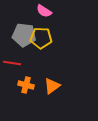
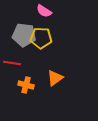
orange triangle: moved 3 px right, 8 px up
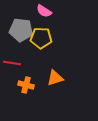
gray pentagon: moved 3 px left, 5 px up
orange triangle: rotated 18 degrees clockwise
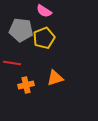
yellow pentagon: moved 3 px right; rotated 25 degrees counterclockwise
orange cross: rotated 28 degrees counterclockwise
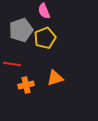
pink semicircle: rotated 35 degrees clockwise
gray pentagon: rotated 25 degrees counterclockwise
yellow pentagon: moved 1 px right
red line: moved 1 px down
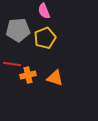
gray pentagon: moved 3 px left; rotated 15 degrees clockwise
orange triangle: rotated 36 degrees clockwise
orange cross: moved 2 px right, 10 px up
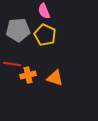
yellow pentagon: moved 3 px up; rotated 25 degrees counterclockwise
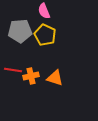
gray pentagon: moved 2 px right, 1 px down
red line: moved 1 px right, 6 px down
orange cross: moved 3 px right, 1 px down
